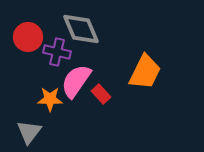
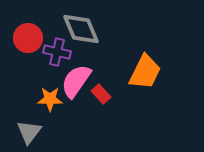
red circle: moved 1 px down
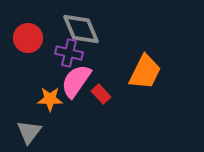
purple cross: moved 12 px right, 1 px down
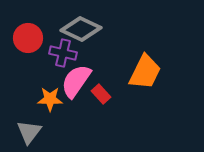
gray diamond: rotated 42 degrees counterclockwise
purple cross: moved 6 px left
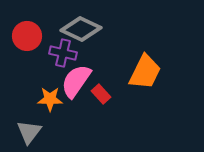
red circle: moved 1 px left, 2 px up
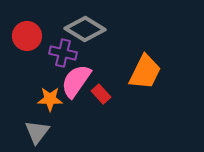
gray diamond: moved 4 px right; rotated 6 degrees clockwise
gray triangle: moved 8 px right
